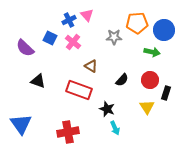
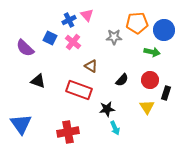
black star: rotated 28 degrees counterclockwise
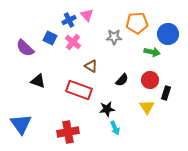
blue circle: moved 4 px right, 4 px down
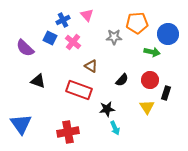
blue cross: moved 6 px left
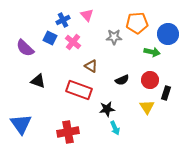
black semicircle: rotated 24 degrees clockwise
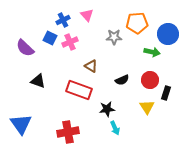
pink cross: moved 3 px left; rotated 28 degrees clockwise
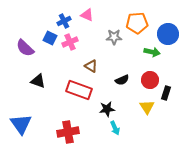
pink triangle: rotated 24 degrees counterclockwise
blue cross: moved 1 px right, 1 px down
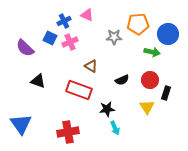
orange pentagon: moved 1 px right, 1 px down
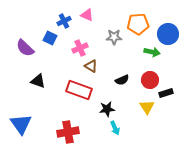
pink cross: moved 10 px right, 6 px down
black rectangle: rotated 56 degrees clockwise
